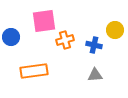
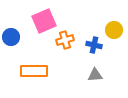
pink square: rotated 15 degrees counterclockwise
yellow circle: moved 1 px left
orange rectangle: rotated 8 degrees clockwise
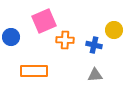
orange cross: rotated 18 degrees clockwise
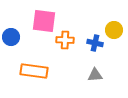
pink square: rotated 30 degrees clockwise
blue cross: moved 1 px right, 2 px up
orange rectangle: rotated 8 degrees clockwise
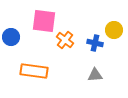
orange cross: rotated 36 degrees clockwise
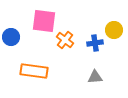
blue cross: rotated 21 degrees counterclockwise
gray triangle: moved 2 px down
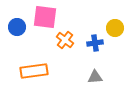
pink square: moved 1 px right, 4 px up
yellow circle: moved 1 px right, 2 px up
blue circle: moved 6 px right, 10 px up
orange rectangle: rotated 16 degrees counterclockwise
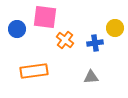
blue circle: moved 2 px down
gray triangle: moved 4 px left
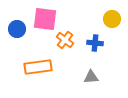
pink square: moved 2 px down
yellow circle: moved 3 px left, 9 px up
blue cross: rotated 14 degrees clockwise
orange rectangle: moved 4 px right, 4 px up
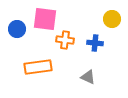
orange cross: rotated 30 degrees counterclockwise
gray triangle: moved 3 px left; rotated 28 degrees clockwise
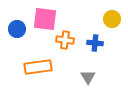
gray triangle: rotated 35 degrees clockwise
